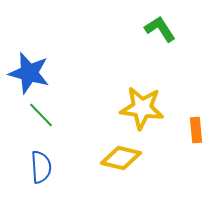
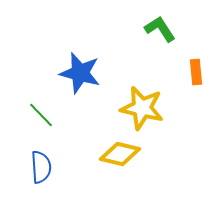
blue star: moved 51 px right
yellow star: rotated 6 degrees clockwise
orange rectangle: moved 58 px up
yellow diamond: moved 1 px left, 4 px up
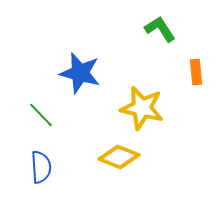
yellow diamond: moved 1 px left, 3 px down; rotated 9 degrees clockwise
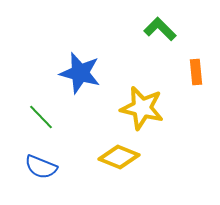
green L-shape: rotated 12 degrees counterclockwise
green line: moved 2 px down
blue semicircle: rotated 116 degrees clockwise
